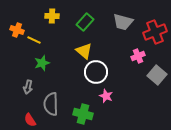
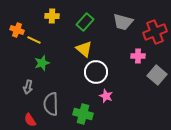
yellow triangle: moved 2 px up
pink cross: rotated 24 degrees clockwise
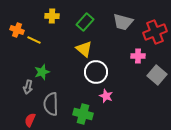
green star: moved 9 px down
red semicircle: rotated 56 degrees clockwise
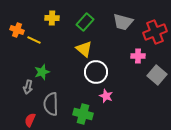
yellow cross: moved 2 px down
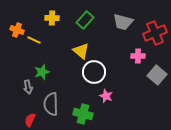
green rectangle: moved 2 px up
red cross: moved 1 px down
yellow triangle: moved 3 px left, 2 px down
white circle: moved 2 px left
gray arrow: rotated 24 degrees counterclockwise
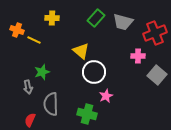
green rectangle: moved 11 px right, 2 px up
pink star: rotated 24 degrees clockwise
green cross: moved 4 px right
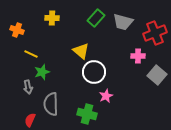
yellow line: moved 3 px left, 14 px down
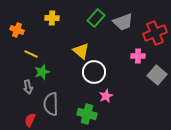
gray trapezoid: rotated 35 degrees counterclockwise
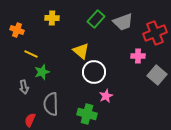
green rectangle: moved 1 px down
gray arrow: moved 4 px left
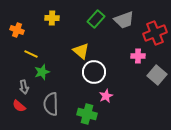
gray trapezoid: moved 1 px right, 2 px up
red semicircle: moved 11 px left, 14 px up; rotated 72 degrees counterclockwise
